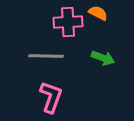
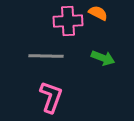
pink cross: moved 1 px up
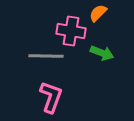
orange semicircle: rotated 72 degrees counterclockwise
pink cross: moved 3 px right, 10 px down; rotated 12 degrees clockwise
green arrow: moved 1 px left, 5 px up
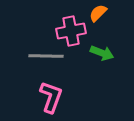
pink cross: rotated 20 degrees counterclockwise
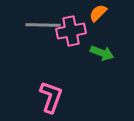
gray line: moved 3 px left, 31 px up
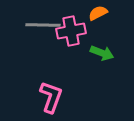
orange semicircle: rotated 18 degrees clockwise
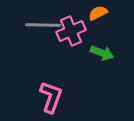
pink cross: rotated 12 degrees counterclockwise
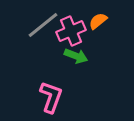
orange semicircle: moved 8 px down; rotated 12 degrees counterclockwise
gray line: rotated 40 degrees counterclockwise
green arrow: moved 26 px left, 3 px down
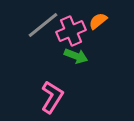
pink L-shape: moved 1 px right; rotated 12 degrees clockwise
